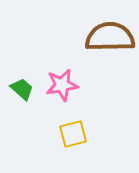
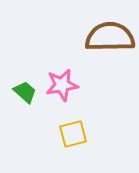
green trapezoid: moved 3 px right, 3 px down
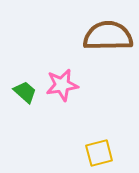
brown semicircle: moved 2 px left, 1 px up
yellow square: moved 26 px right, 19 px down
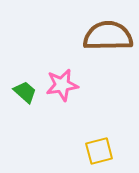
yellow square: moved 2 px up
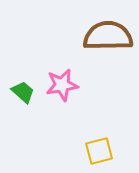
green trapezoid: moved 2 px left
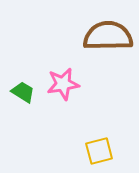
pink star: moved 1 px right, 1 px up
green trapezoid: rotated 10 degrees counterclockwise
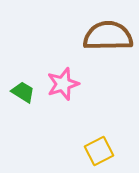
pink star: rotated 8 degrees counterclockwise
yellow square: rotated 12 degrees counterclockwise
